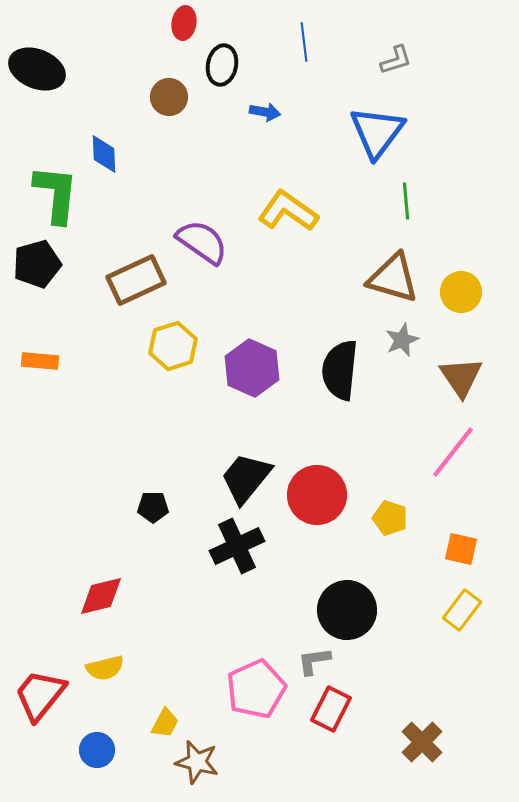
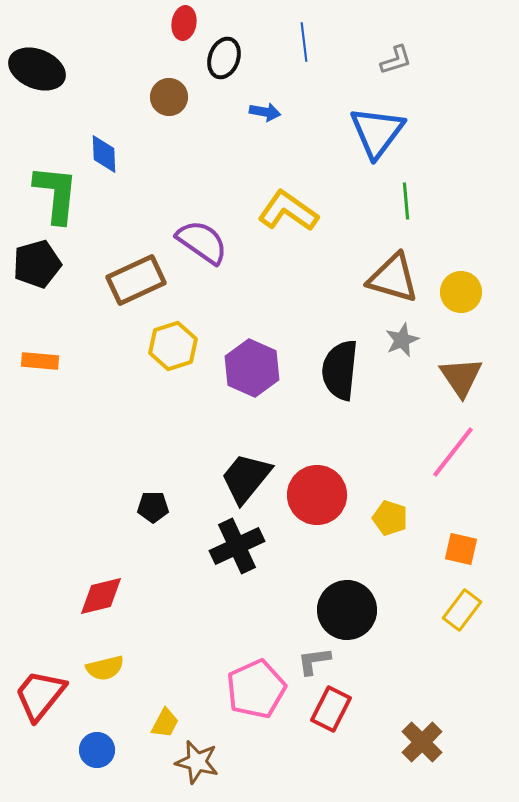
black ellipse at (222, 65): moved 2 px right, 7 px up; rotated 9 degrees clockwise
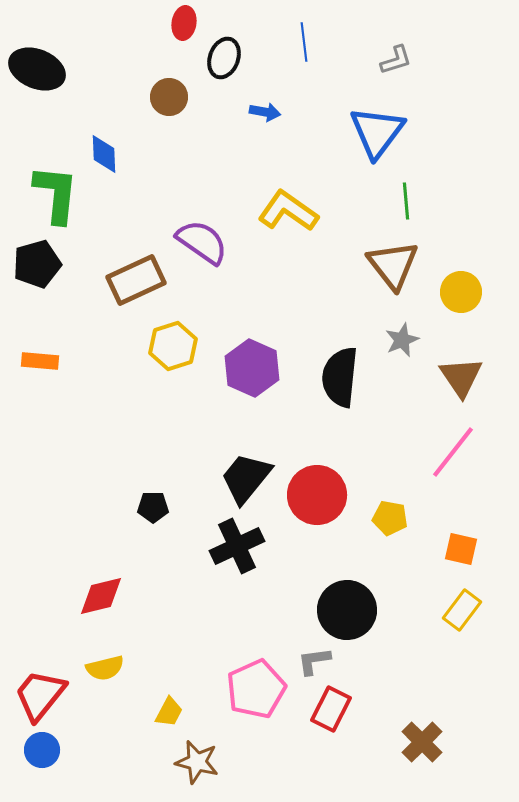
brown triangle at (393, 278): moved 13 px up; rotated 36 degrees clockwise
black semicircle at (340, 370): moved 7 px down
yellow pentagon at (390, 518): rotated 8 degrees counterclockwise
yellow trapezoid at (165, 723): moved 4 px right, 11 px up
blue circle at (97, 750): moved 55 px left
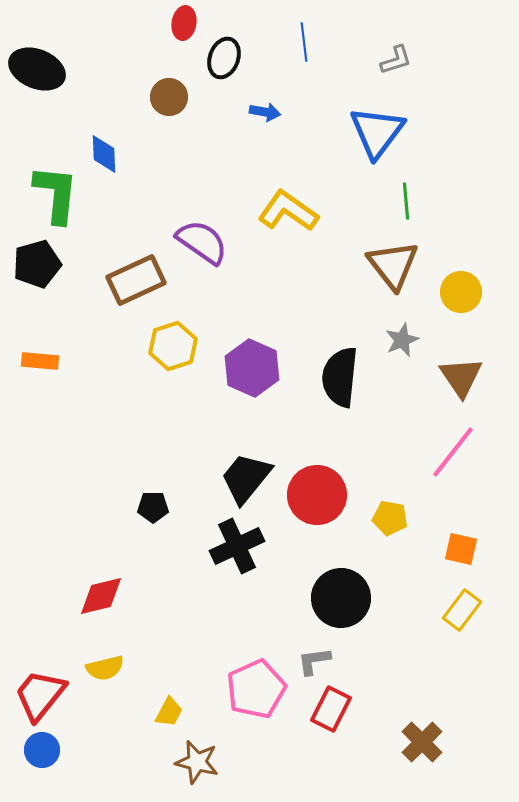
black circle at (347, 610): moved 6 px left, 12 px up
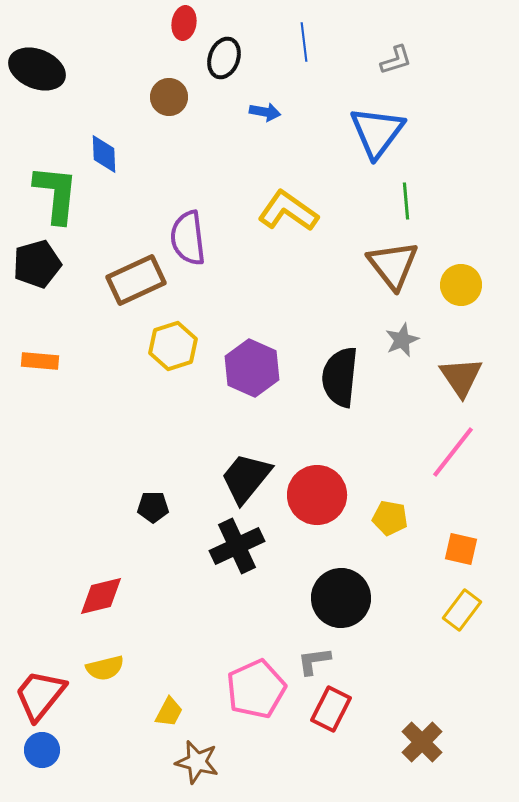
purple semicircle at (202, 242): moved 14 px left, 4 px up; rotated 132 degrees counterclockwise
yellow circle at (461, 292): moved 7 px up
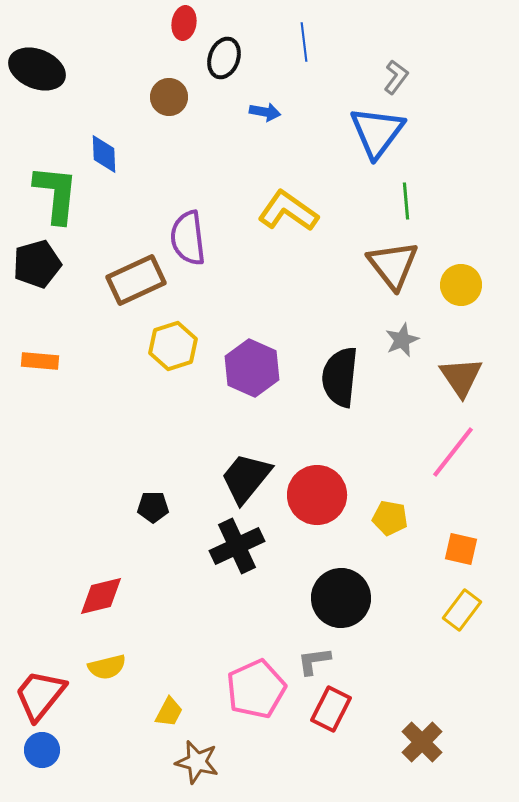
gray L-shape at (396, 60): moved 17 px down; rotated 36 degrees counterclockwise
yellow semicircle at (105, 668): moved 2 px right, 1 px up
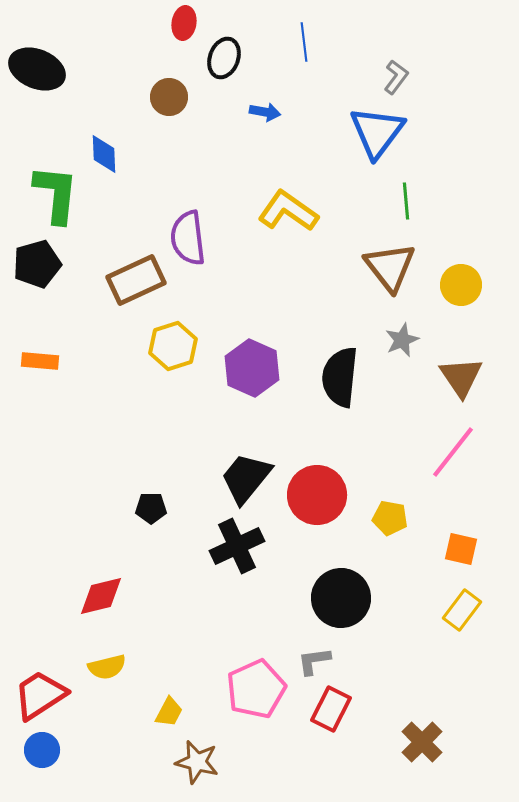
brown triangle at (393, 265): moved 3 px left, 2 px down
black pentagon at (153, 507): moved 2 px left, 1 px down
red trapezoid at (40, 695): rotated 18 degrees clockwise
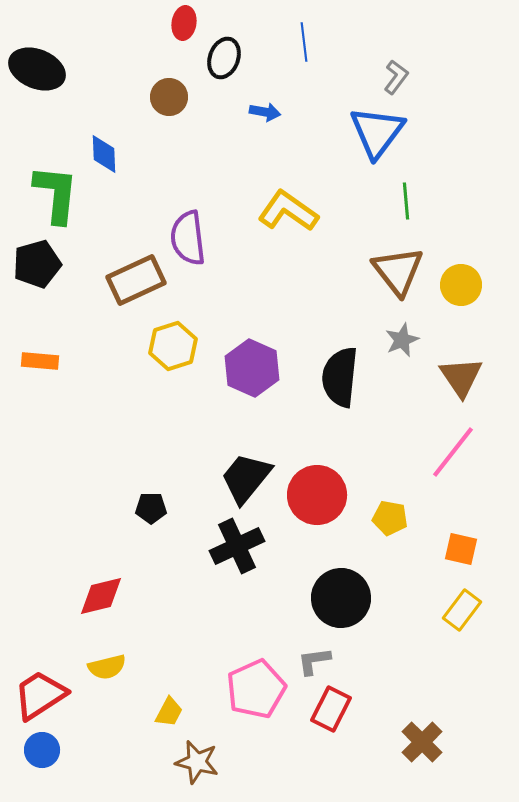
brown triangle at (390, 267): moved 8 px right, 4 px down
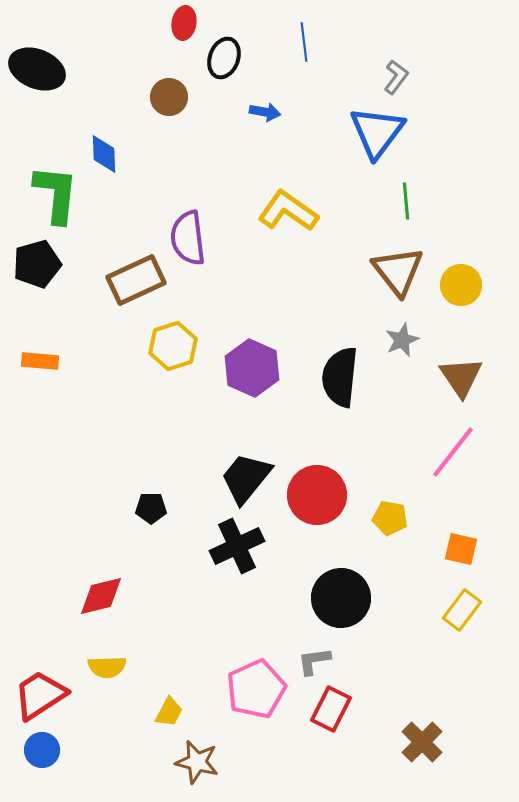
yellow semicircle at (107, 667): rotated 12 degrees clockwise
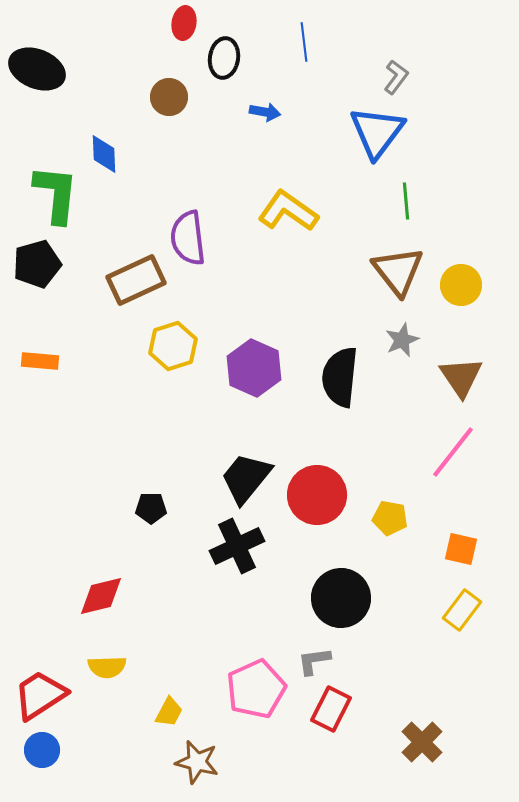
black ellipse at (224, 58): rotated 12 degrees counterclockwise
purple hexagon at (252, 368): moved 2 px right
